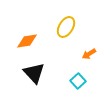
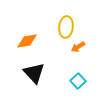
yellow ellipse: rotated 25 degrees counterclockwise
orange arrow: moved 11 px left, 7 px up
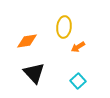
yellow ellipse: moved 2 px left
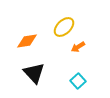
yellow ellipse: rotated 40 degrees clockwise
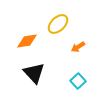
yellow ellipse: moved 6 px left, 3 px up
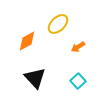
orange diamond: rotated 20 degrees counterclockwise
black triangle: moved 1 px right, 5 px down
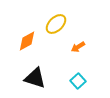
yellow ellipse: moved 2 px left
black triangle: rotated 30 degrees counterclockwise
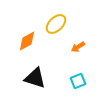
cyan square: rotated 21 degrees clockwise
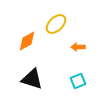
orange arrow: rotated 32 degrees clockwise
black triangle: moved 3 px left, 1 px down
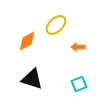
yellow ellipse: moved 1 px down
cyan square: moved 1 px right, 3 px down
